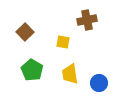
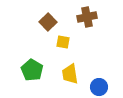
brown cross: moved 3 px up
brown square: moved 23 px right, 10 px up
blue circle: moved 4 px down
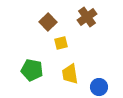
brown cross: rotated 24 degrees counterclockwise
yellow square: moved 2 px left, 1 px down; rotated 24 degrees counterclockwise
green pentagon: rotated 20 degrees counterclockwise
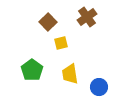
green pentagon: rotated 25 degrees clockwise
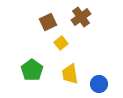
brown cross: moved 6 px left
brown square: rotated 18 degrees clockwise
yellow square: rotated 24 degrees counterclockwise
blue circle: moved 3 px up
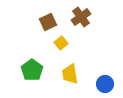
blue circle: moved 6 px right
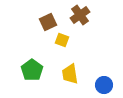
brown cross: moved 1 px left, 2 px up
yellow square: moved 1 px right, 3 px up; rotated 32 degrees counterclockwise
blue circle: moved 1 px left, 1 px down
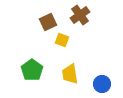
blue circle: moved 2 px left, 1 px up
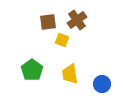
brown cross: moved 3 px left, 5 px down
brown square: rotated 18 degrees clockwise
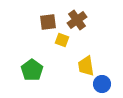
yellow trapezoid: moved 16 px right, 8 px up
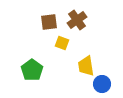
brown square: moved 1 px right
yellow square: moved 3 px down
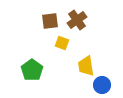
brown square: moved 1 px right, 1 px up
blue circle: moved 1 px down
